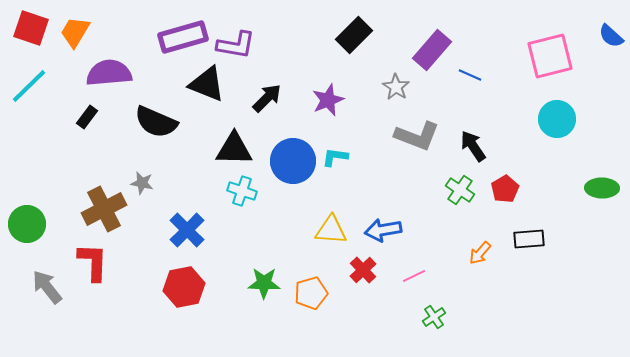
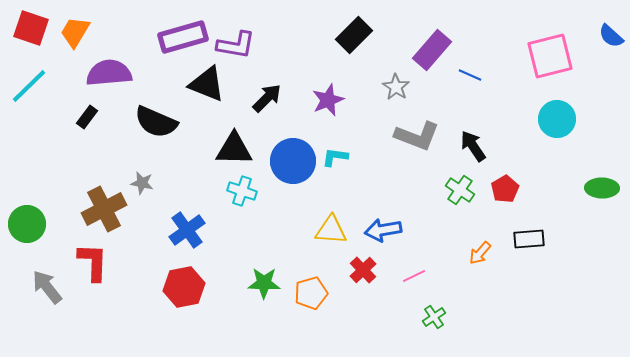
blue cross at (187, 230): rotated 9 degrees clockwise
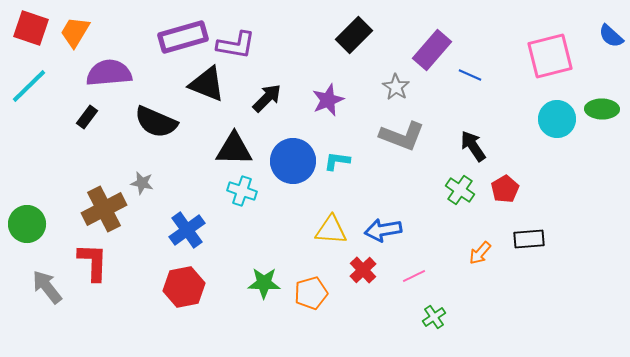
gray L-shape at (417, 136): moved 15 px left
cyan L-shape at (335, 157): moved 2 px right, 4 px down
green ellipse at (602, 188): moved 79 px up
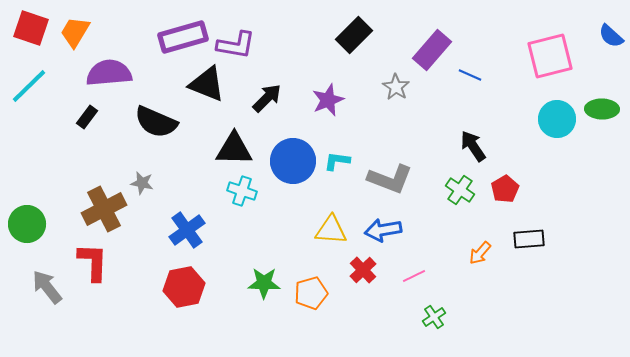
gray L-shape at (402, 136): moved 12 px left, 43 px down
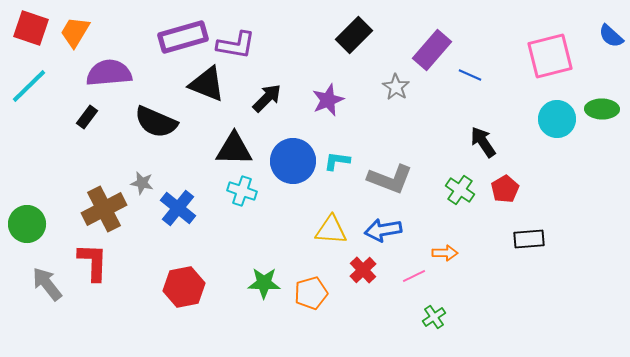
black arrow at (473, 146): moved 10 px right, 4 px up
blue cross at (187, 230): moved 9 px left, 22 px up; rotated 15 degrees counterclockwise
orange arrow at (480, 253): moved 35 px left; rotated 130 degrees counterclockwise
gray arrow at (47, 287): moved 3 px up
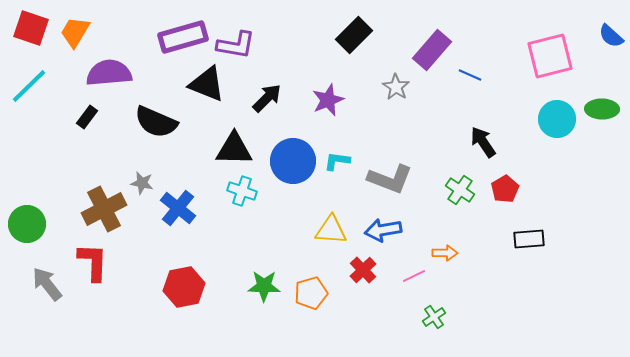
green star at (264, 283): moved 3 px down
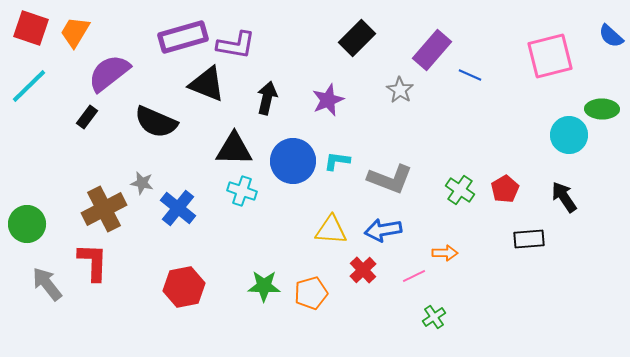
black rectangle at (354, 35): moved 3 px right, 3 px down
purple semicircle at (109, 73): rotated 33 degrees counterclockwise
gray star at (396, 87): moved 4 px right, 3 px down
black arrow at (267, 98): rotated 32 degrees counterclockwise
cyan circle at (557, 119): moved 12 px right, 16 px down
black arrow at (483, 142): moved 81 px right, 55 px down
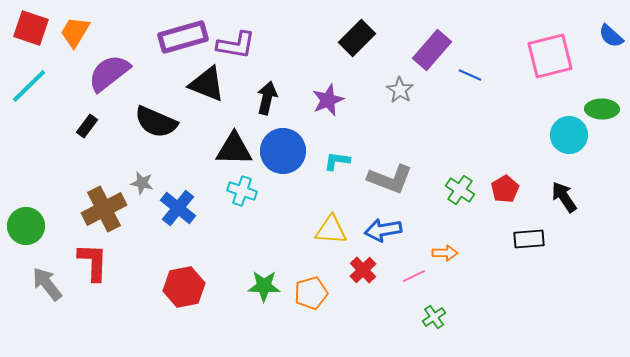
black rectangle at (87, 117): moved 9 px down
blue circle at (293, 161): moved 10 px left, 10 px up
green circle at (27, 224): moved 1 px left, 2 px down
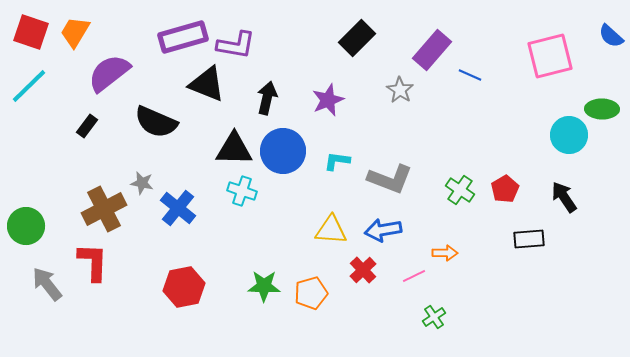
red square at (31, 28): moved 4 px down
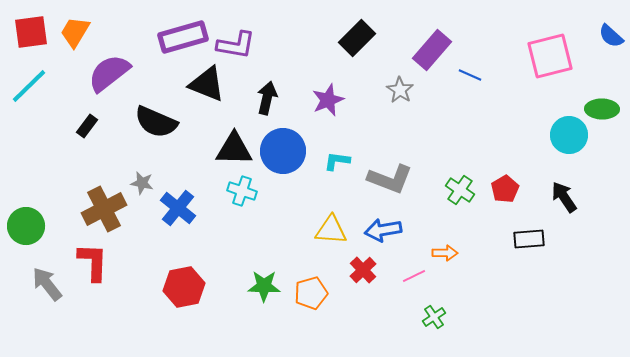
red square at (31, 32): rotated 27 degrees counterclockwise
